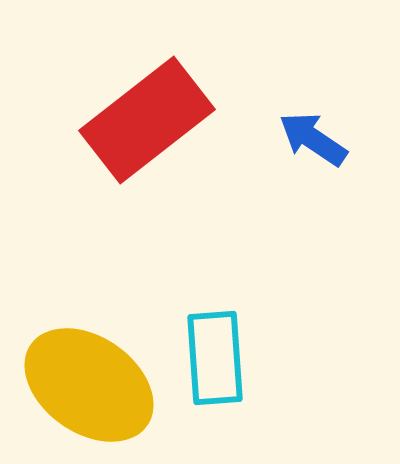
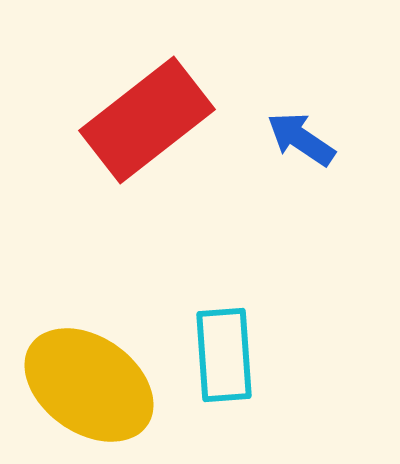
blue arrow: moved 12 px left
cyan rectangle: moved 9 px right, 3 px up
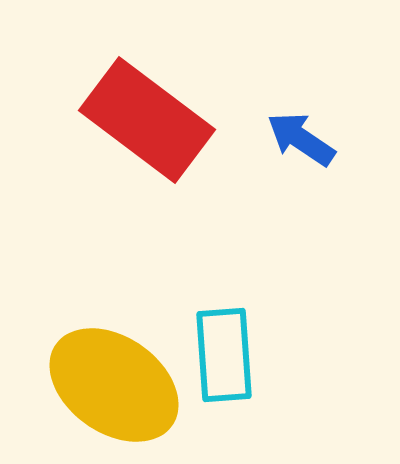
red rectangle: rotated 75 degrees clockwise
yellow ellipse: moved 25 px right
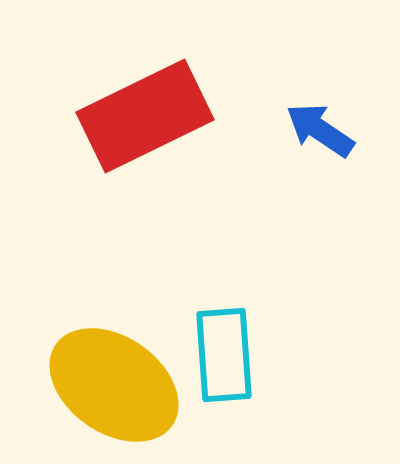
red rectangle: moved 2 px left, 4 px up; rotated 63 degrees counterclockwise
blue arrow: moved 19 px right, 9 px up
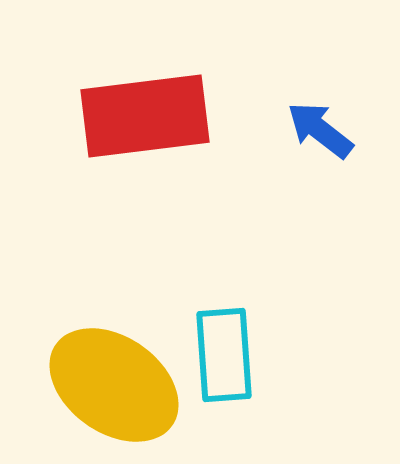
red rectangle: rotated 19 degrees clockwise
blue arrow: rotated 4 degrees clockwise
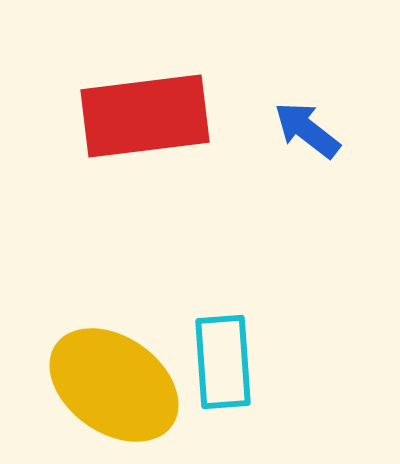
blue arrow: moved 13 px left
cyan rectangle: moved 1 px left, 7 px down
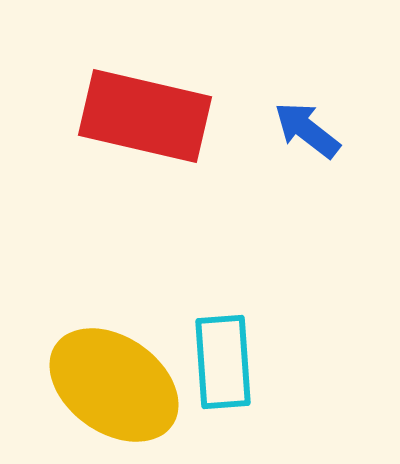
red rectangle: rotated 20 degrees clockwise
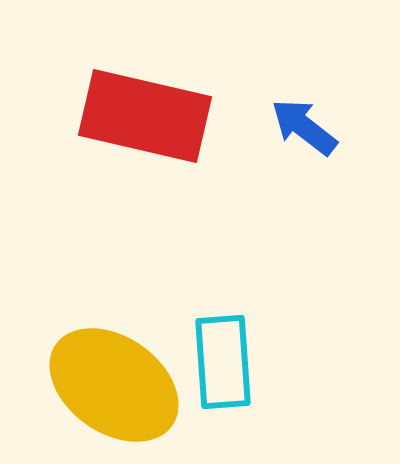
blue arrow: moved 3 px left, 3 px up
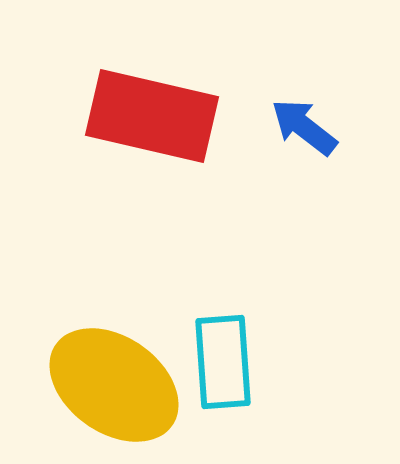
red rectangle: moved 7 px right
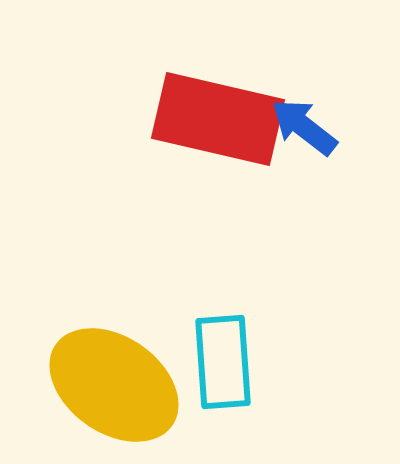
red rectangle: moved 66 px right, 3 px down
